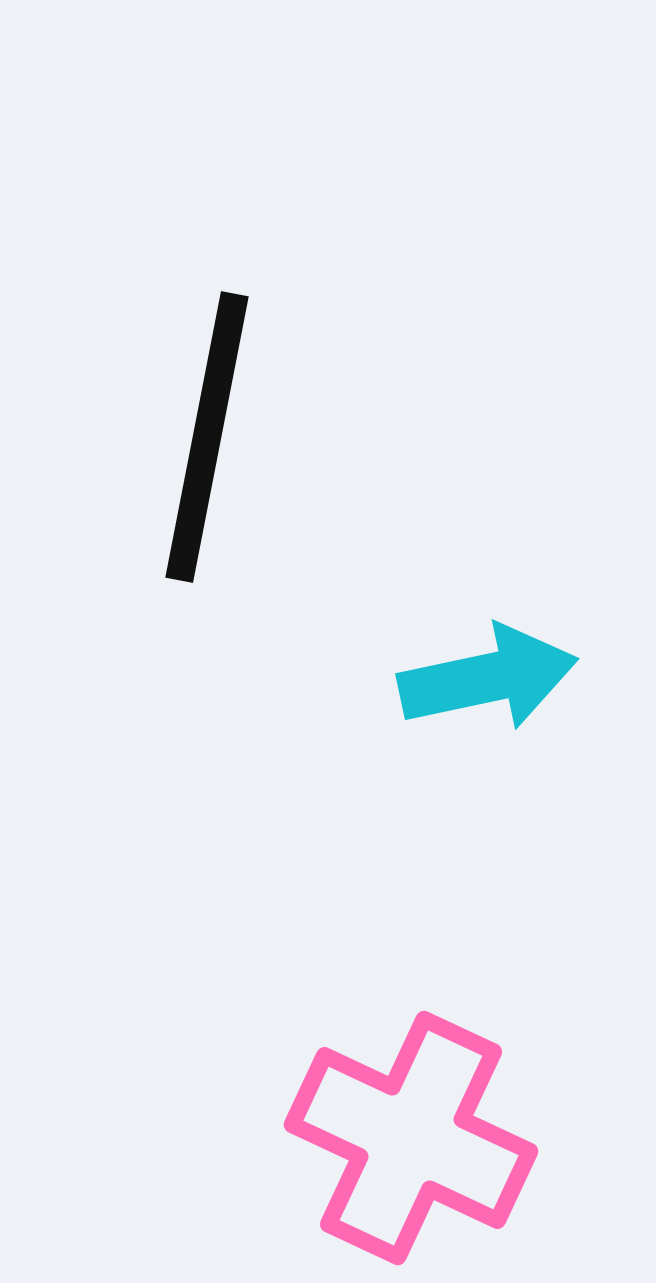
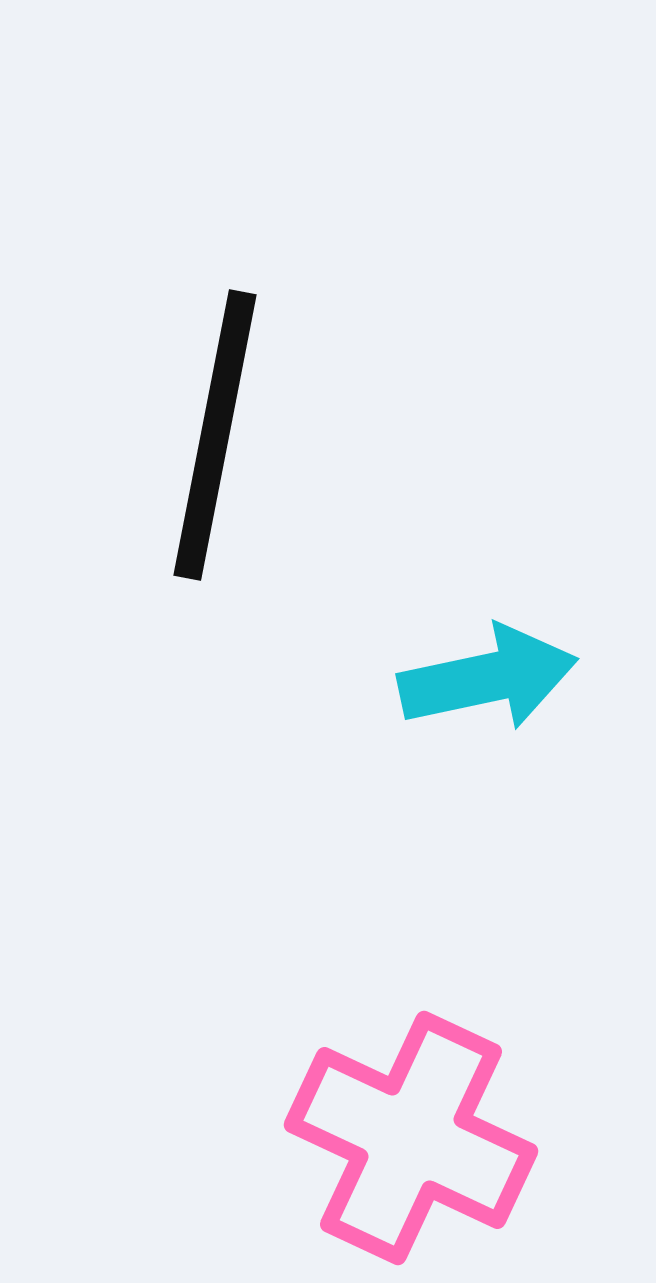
black line: moved 8 px right, 2 px up
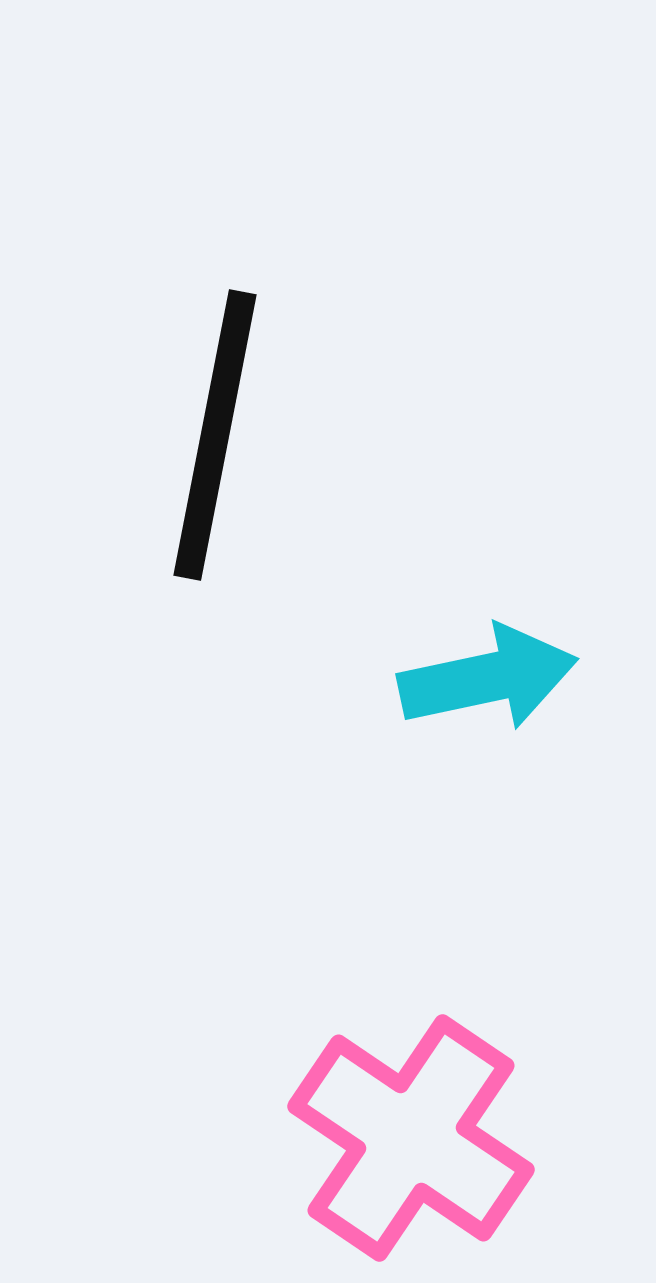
pink cross: rotated 9 degrees clockwise
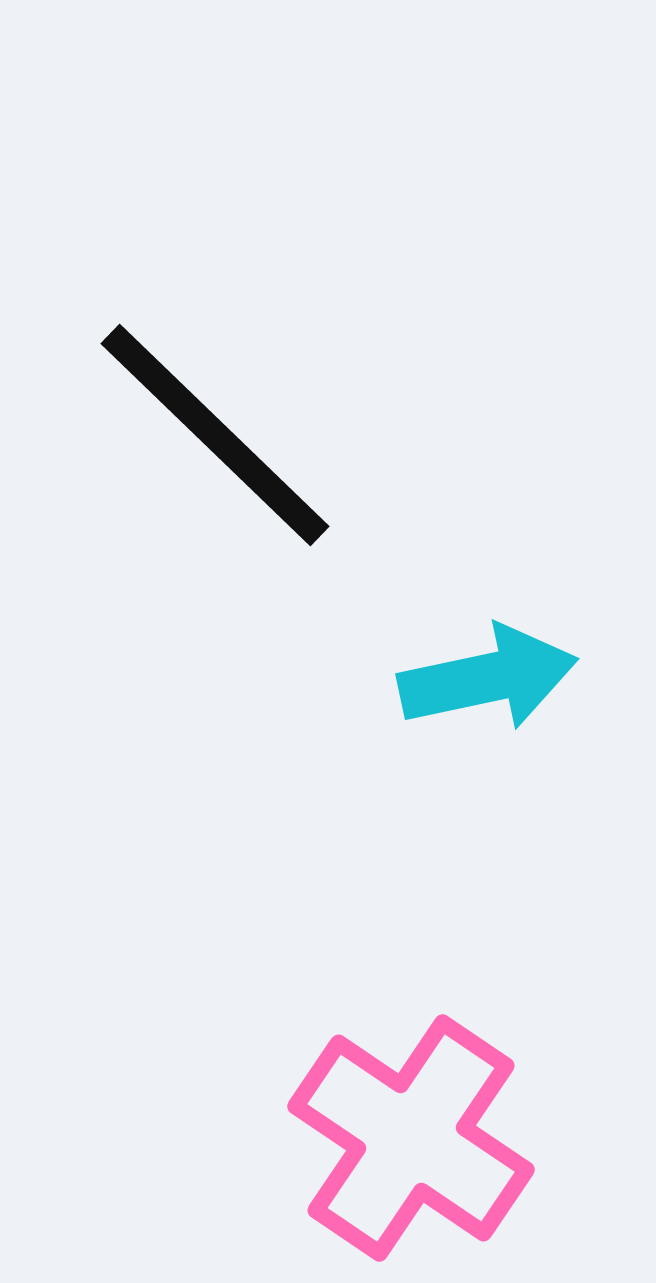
black line: rotated 57 degrees counterclockwise
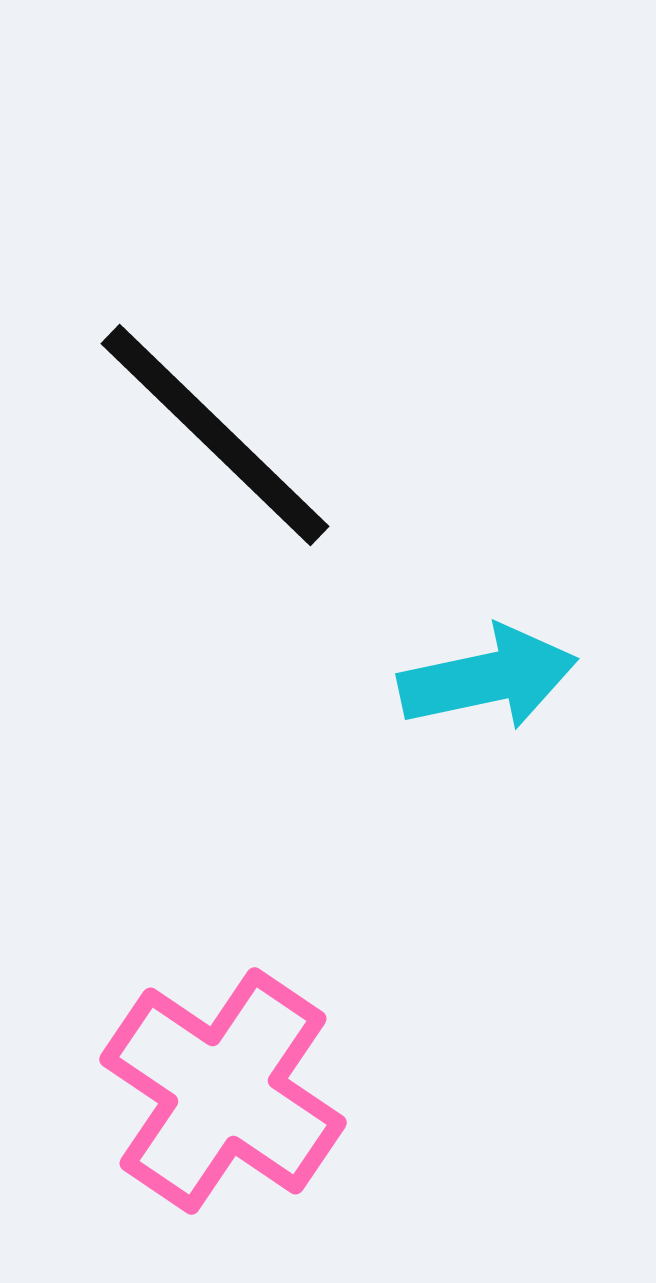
pink cross: moved 188 px left, 47 px up
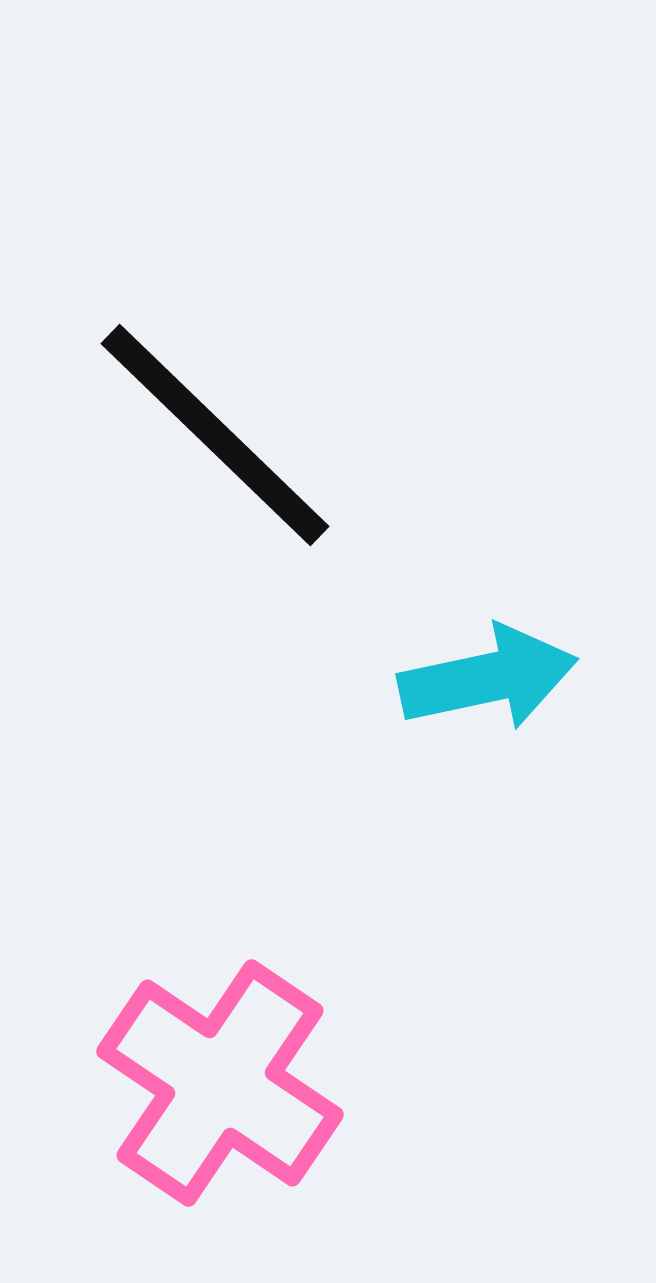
pink cross: moved 3 px left, 8 px up
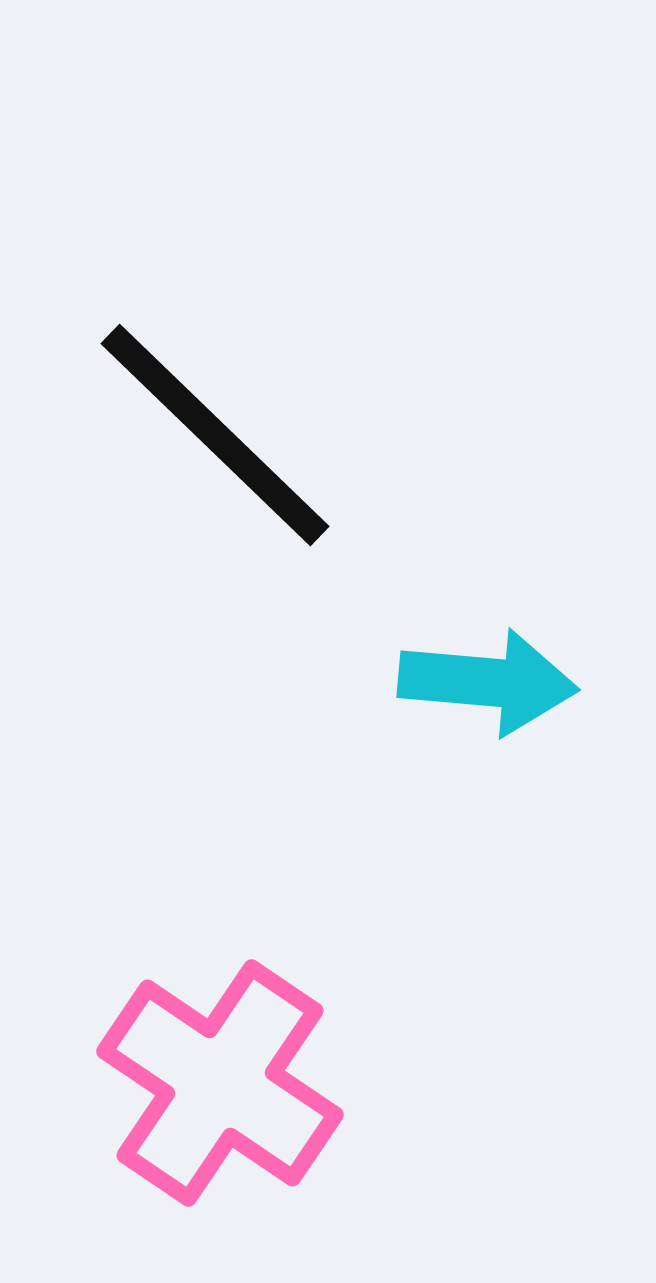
cyan arrow: moved 4 px down; rotated 17 degrees clockwise
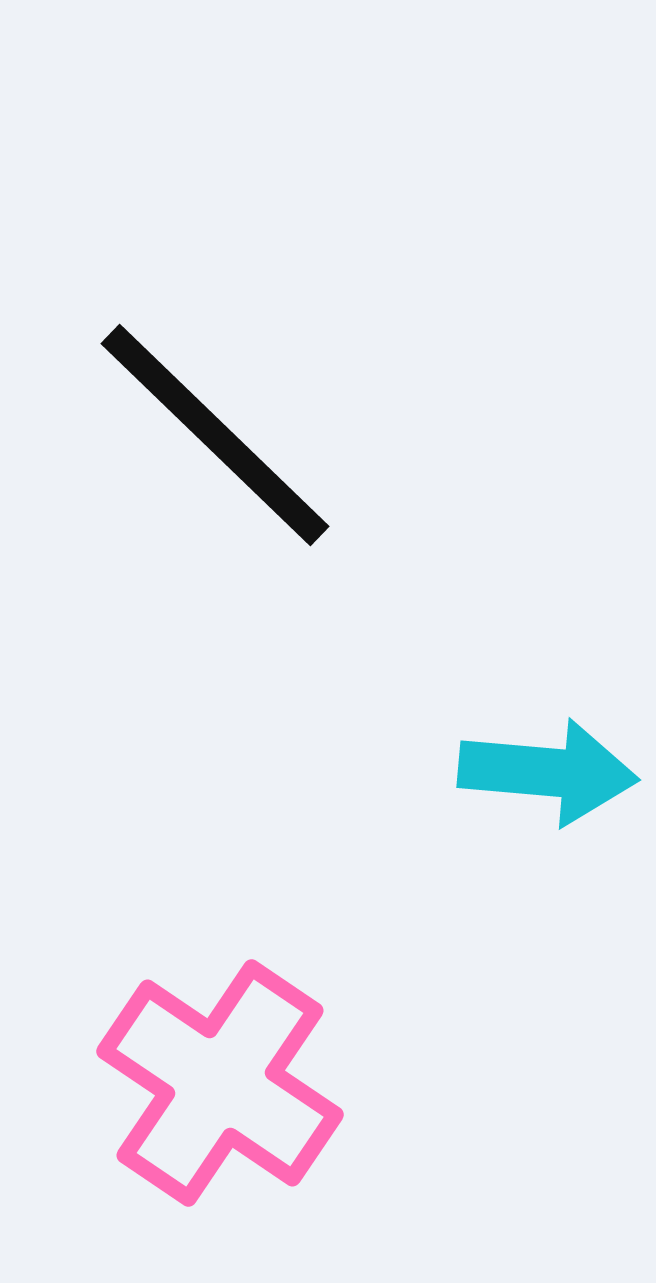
cyan arrow: moved 60 px right, 90 px down
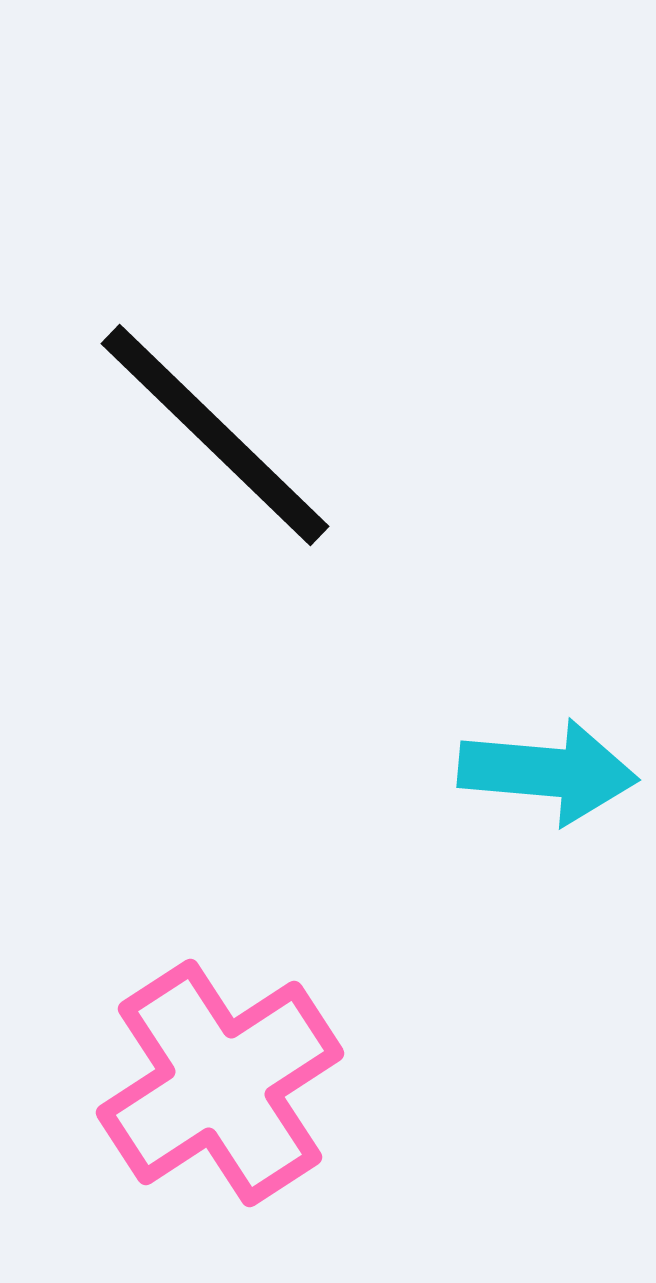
pink cross: rotated 23 degrees clockwise
